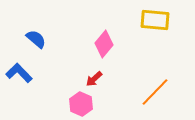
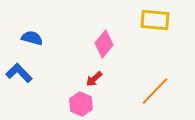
blue semicircle: moved 4 px left, 1 px up; rotated 25 degrees counterclockwise
orange line: moved 1 px up
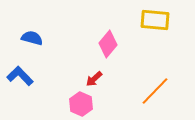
pink diamond: moved 4 px right
blue L-shape: moved 1 px right, 3 px down
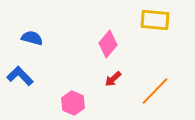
red arrow: moved 19 px right
pink hexagon: moved 8 px left, 1 px up
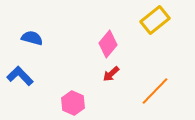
yellow rectangle: rotated 44 degrees counterclockwise
red arrow: moved 2 px left, 5 px up
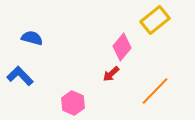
pink diamond: moved 14 px right, 3 px down
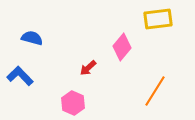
yellow rectangle: moved 3 px right, 1 px up; rotated 32 degrees clockwise
red arrow: moved 23 px left, 6 px up
orange line: rotated 12 degrees counterclockwise
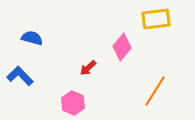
yellow rectangle: moved 2 px left
